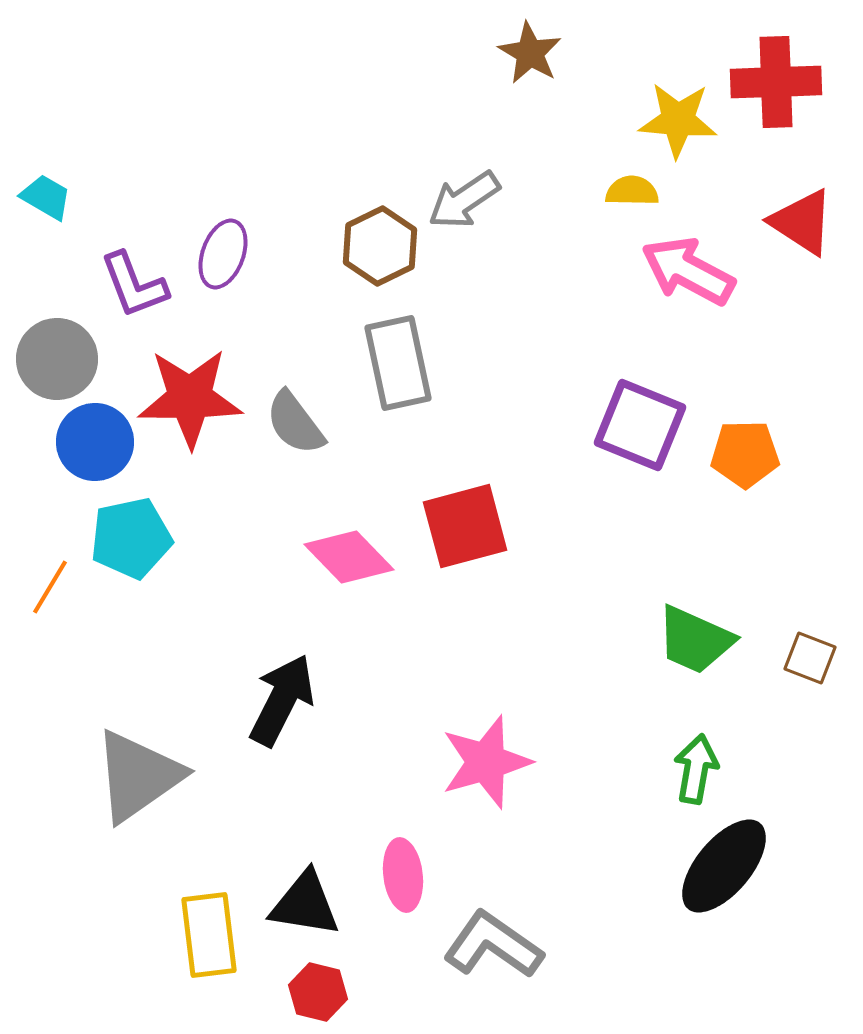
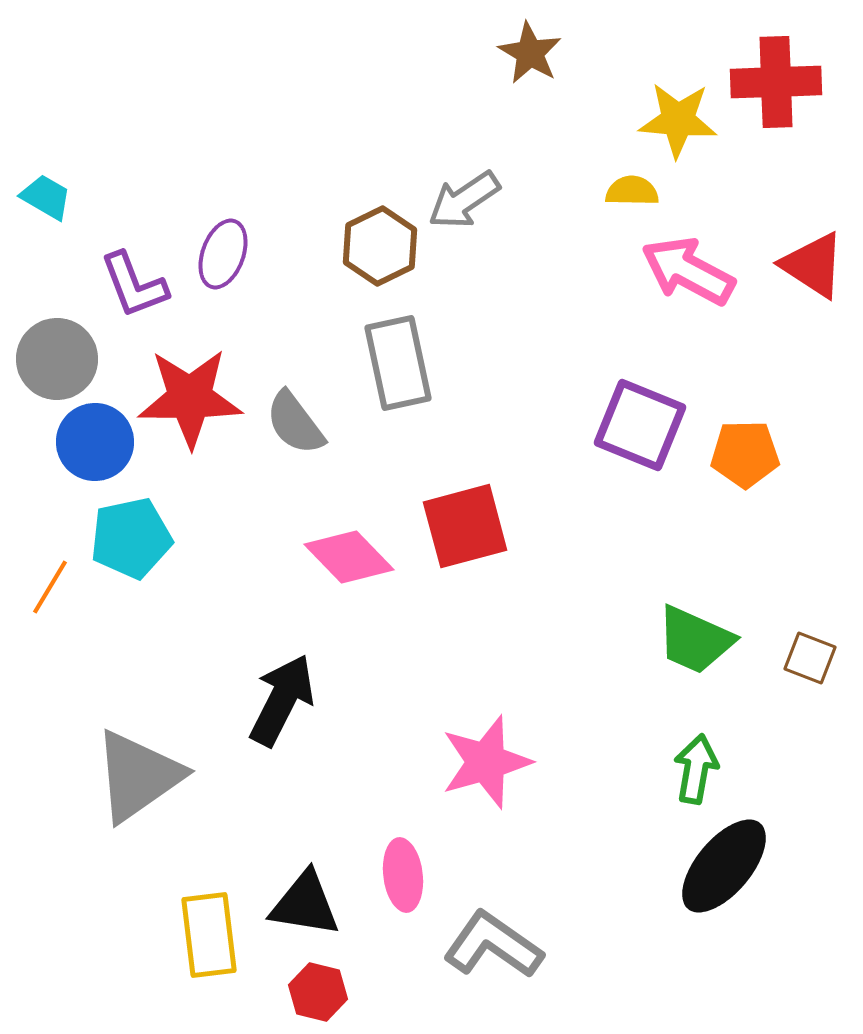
red triangle: moved 11 px right, 43 px down
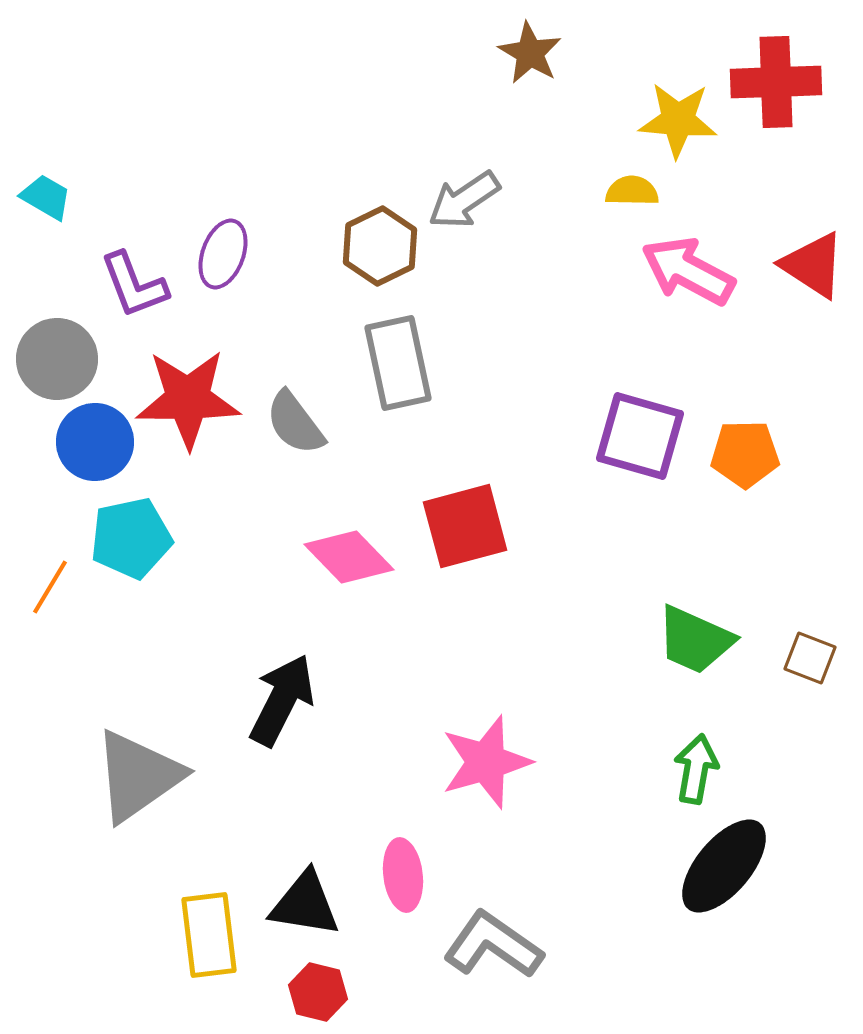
red star: moved 2 px left, 1 px down
purple square: moved 11 px down; rotated 6 degrees counterclockwise
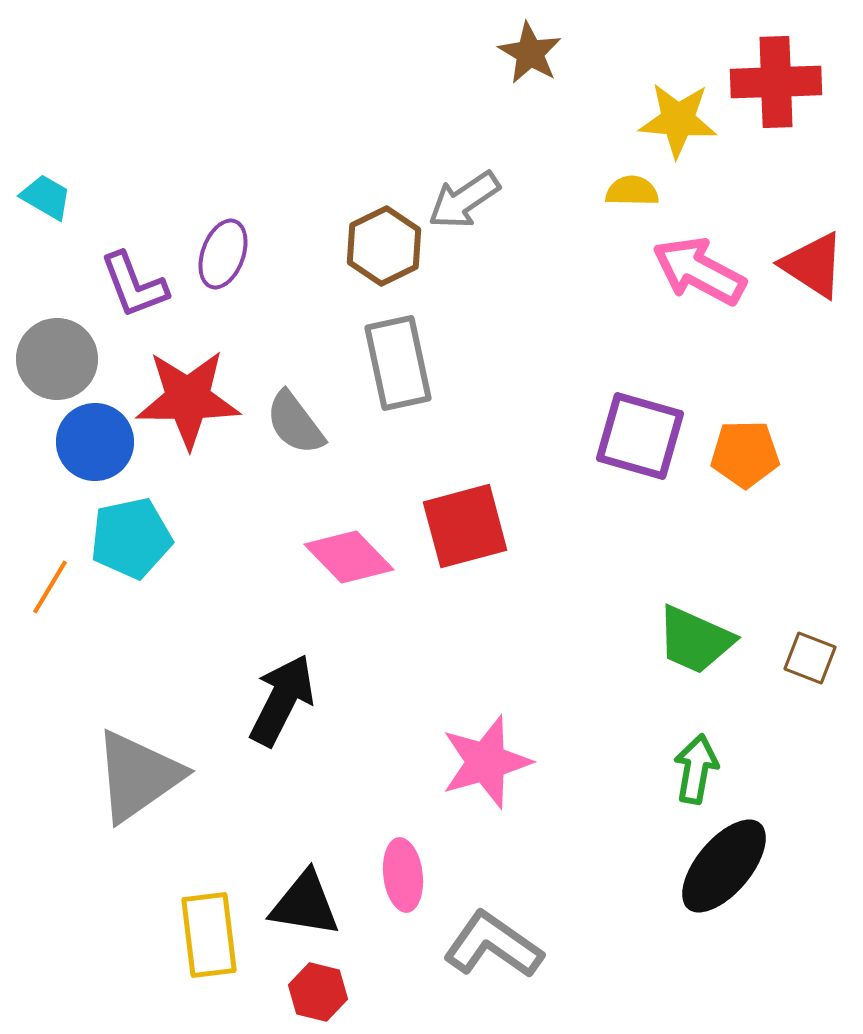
brown hexagon: moved 4 px right
pink arrow: moved 11 px right
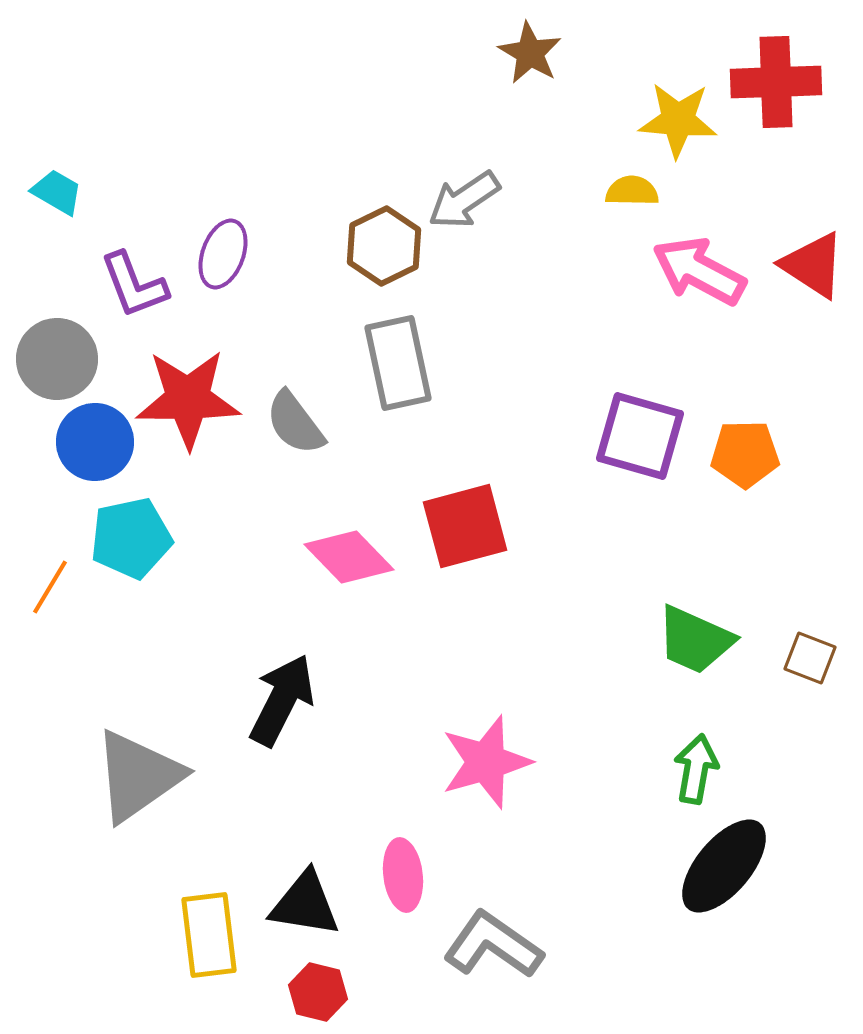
cyan trapezoid: moved 11 px right, 5 px up
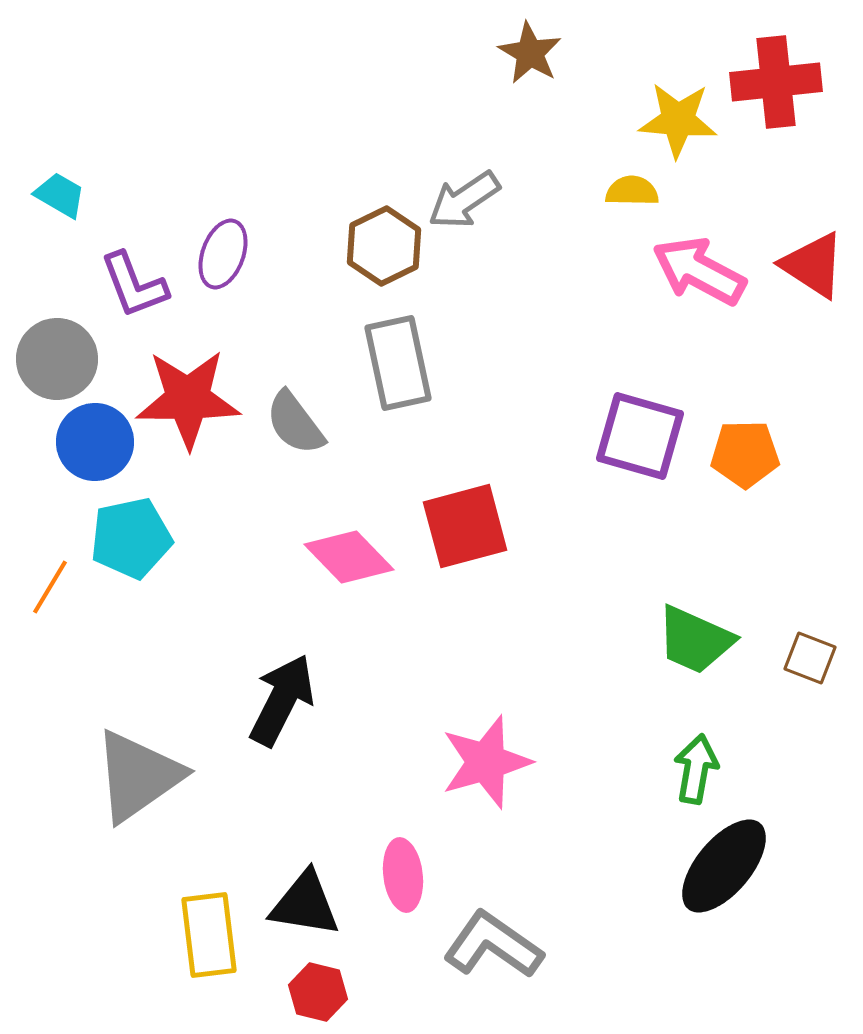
red cross: rotated 4 degrees counterclockwise
cyan trapezoid: moved 3 px right, 3 px down
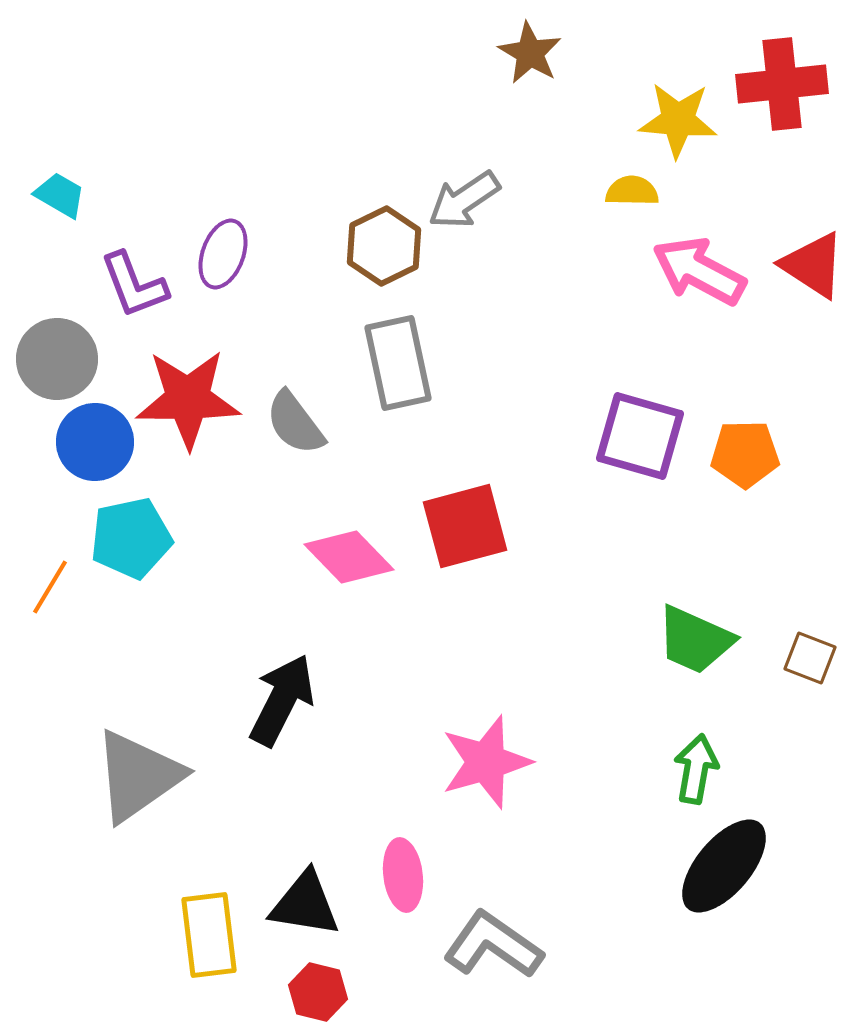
red cross: moved 6 px right, 2 px down
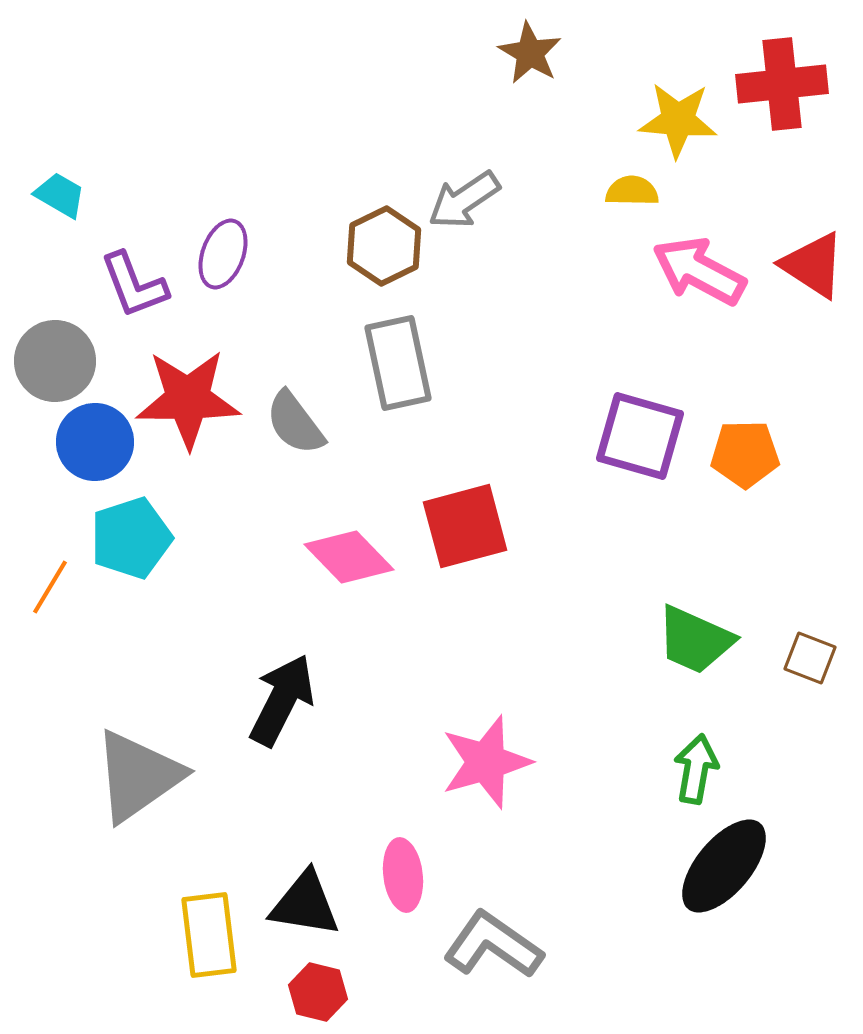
gray circle: moved 2 px left, 2 px down
cyan pentagon: rotated 6 degrees counterclockwise
